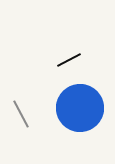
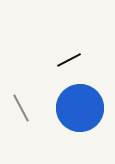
gray line: moved 6 px up
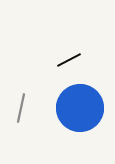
gray line: rotated 40 degrees clockwise
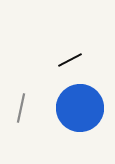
black line: moved 1 px right
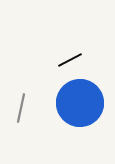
blue circle: moved 5 px up
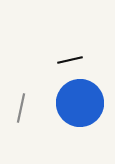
black line: rotated 15 degrees clockwise
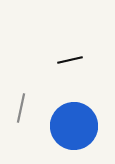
blue circle: moved 6 px left, 23 px down
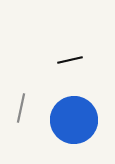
blue circle: moved 6 px up
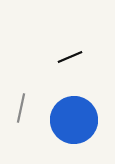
black line: moved 3 px up; rotated 10 degrees counterclockwise
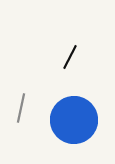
black line: rotated 40 degrees counterclockwise
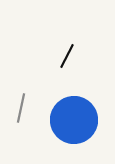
black line: moved 3 px left, 1 px up
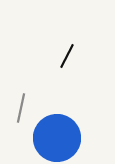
blue circle: moved 17 px left, 18 px down
